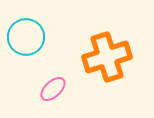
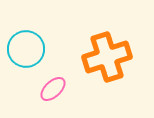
cyan circle: moved 12 px down
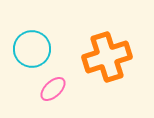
cyan circle: moved 6 px right
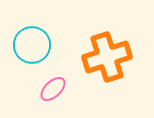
cyan circle: moved 4 px up
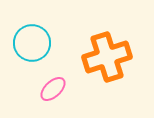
cyan circle: moved 2 px up
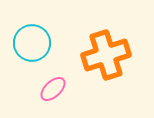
orange cross: moved 1 px left, 2 px up
